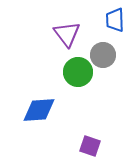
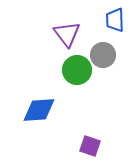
green circle: moved 1 px left, 2 px up
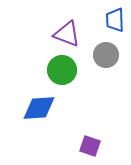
purple triangle: rotated 32 degrees counterclockwise
gray circle: moved 3 px right
green circle: moved 15 px left
blue diamond: moved 2 px up
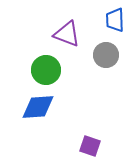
green circle: moved 16 px left
blue diamond: moved 1 px left, 1 px up
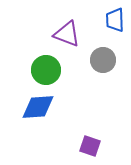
gray circle: moved 3 px left, 5 px down
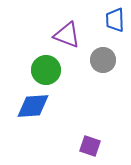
purple triangle: moved 1 px down
blue diamond: moved 5 px left, 1 px up
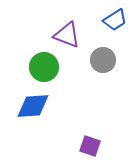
blue trapezoid: rotated 120 degrees counterclockwise
green circle: moved 2 px left, 3 px up
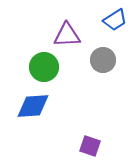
purple triangle: rotated 24 degrees counterclockwise
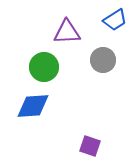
purple triangle: moved 3 px up
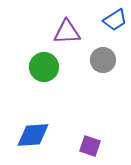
blue diamond: moved 29 px down
